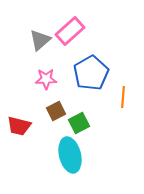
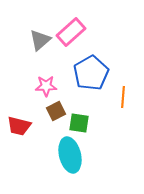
pink rectangle: moved 1 px right, 1 px down
pink star: moved 7 px down
green square: rotated 35 degrees clockwise
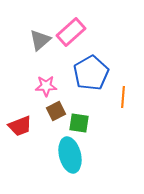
red trapezoid: moved 1 px right; rotated 35 degrees counterclockwise
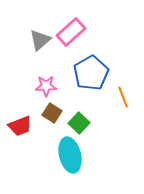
orange line: rotated 25 degrees counterclockwise
brown square: moved 4 px left, 2 px down; rotated 30 degrees counterclockwise
green square: rotated 35 degrees clockwise
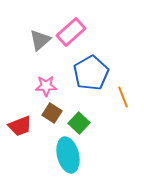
cyan ellipse: moved 2 px left
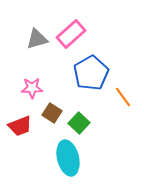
pink rectangle: moved 2 px down
gray triangle: moved 3 px left, 1 px up; rotated 25 degrees clockwise
pink star: moved 14 px left, 2 px down
orange line: rotated 15 degrees counterclockwise
cyan ellipse: moved 3 px down
